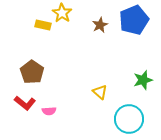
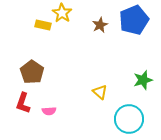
red L-shape: moved 2 px left; rotated 70 degrees clockwise
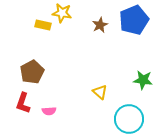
yellow star: rotated 24 degrees counterclockwise
brown pentagon: rotated 10 degrees clockwise
green star: rotated 24 degrees clockwise
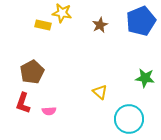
blue pentagon: moved 7 px right, 1 px down
green star: moved 2 px right, 2 px up
